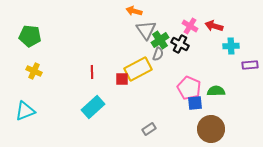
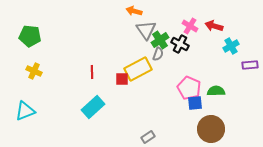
cyan cross: rotated 28 degrees counterclockwise
gray rectangle: moved 1 px left, 8 px down
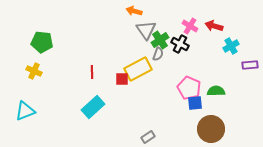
green pentagon: moved 12 px right, 6 px down
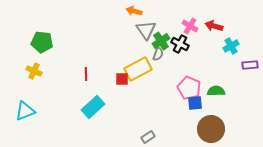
green cross: moved 1 px right, 1 px down
red line: moved 6 px left, 2 px down
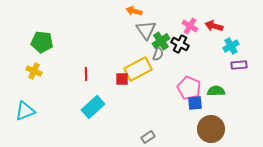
purple rectangle: moved 11 px left
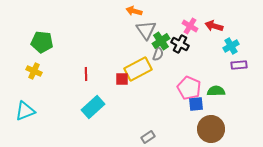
blue square: moved 1 px right, 1 px down
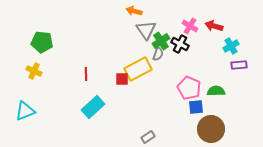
blue square: moved 3 px down
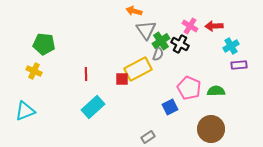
red arrow: rotated 18 degrees counterclockwise
green pentagon: moved 2 px right, 2 px down
blue square: moved 26 px left; rotated 21 degrees counterclockwise
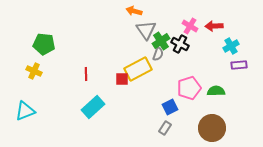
pink pentagon: rotated 30 degrees clockwise
brown circle: moved 1 px right, 1 px up
gray rectangle: moved 17 px right, 9 px up; rotated 24 degrees counterclockwise
